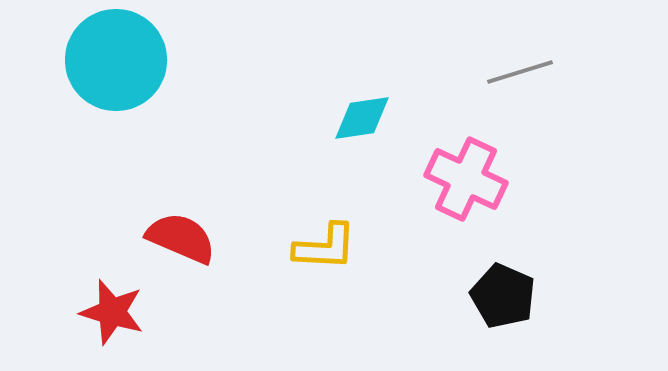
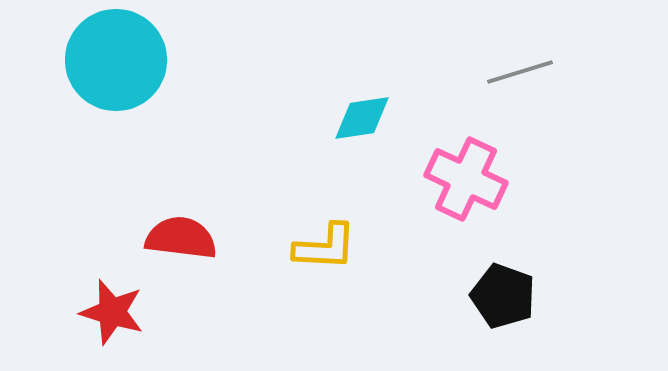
red semicircle: rotated 16 degrees counterclockwise
black pentagon: rotated 4 degrees counterclockwise
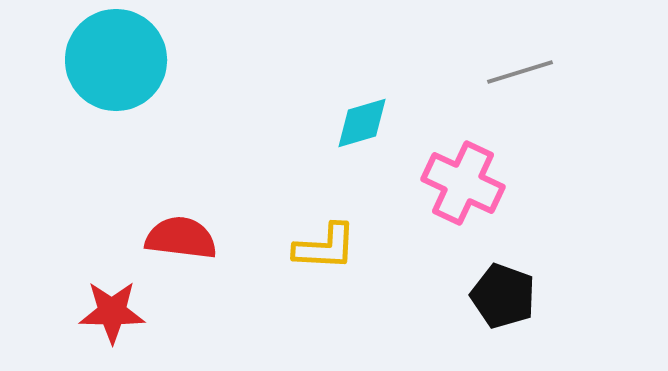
cyan diamond: moved 5 px down; rotated 8 degrees counterclockwise
pink cross: moved 3 px left, 4 px down
red star: rotated 16 degrees counterclockwise
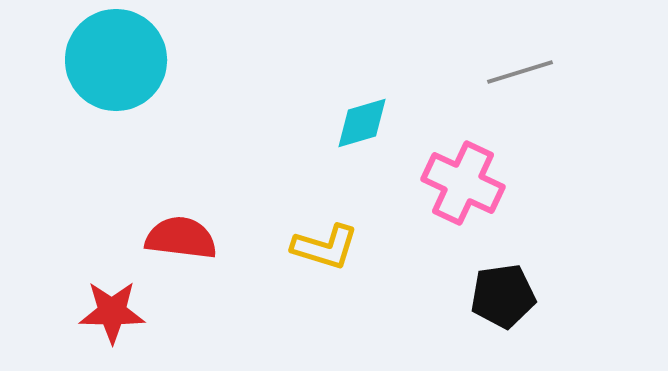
yellow L-shape: rotated 14 degrees clockwise
black pentagon: rotated 28 degrees counterclockwise
